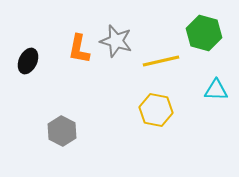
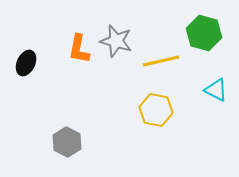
black ellipse: moved 2 px left, 2 px down
cyan triangle: rotated 25 degrees clockwise
gray hexagon: moved 5 px right, 11 px down
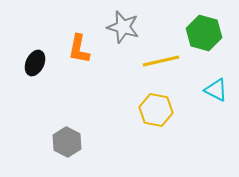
gray star: moved 7 px right, 14 px up
black ellipse: moved 9 px right
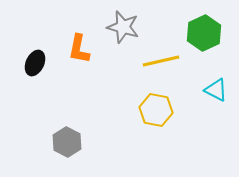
green hexagon: rotated 20 degrees clockwise
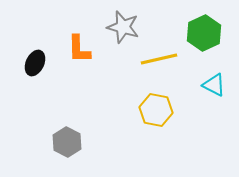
orange L-shape: rotated 12 degrees counterclockwise
yellow line: moved 2 px left, 2 px up
cyan triangle: moved 2 px left, 5 px up
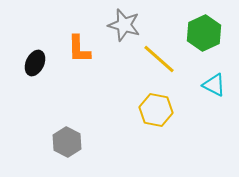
gray star: moved 1 px right, 2 px up
yellow line: rotated 54 degrees clockwise
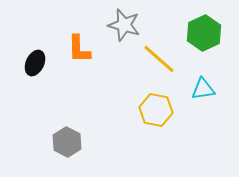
cyan triangle: moved 11 px left, 4 px down; rotated 35 degrees counterclockwise
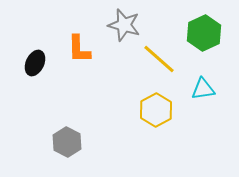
yellow hexagon: rotated 20 degrees clockwise
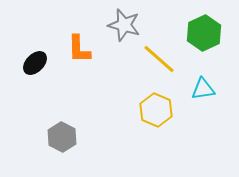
black ellipse: rotated 20 degrees clockwise
yellow hexagon: rotated 8 degrees counterclockwise
gray hexagon: moved 5 px left, 5 px up
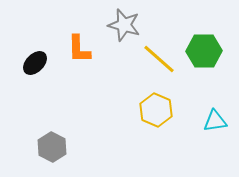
green hexagon: moved 18 px down; rotated 24 degrees clockwise
cyan triangle: moved 12 px right, 32 px down
gray hexagon: moved 10 px left, 10 px down
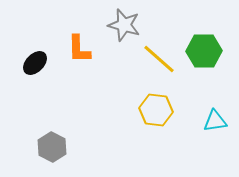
yellow hexagon: rotated 16 degrees counterclockwise
